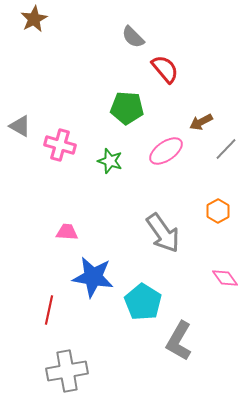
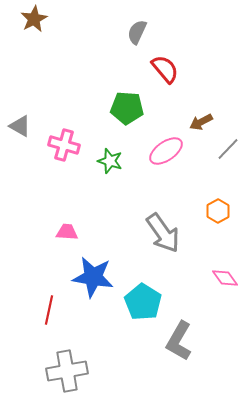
gray semicircle: moved 4 px right, 5 px up; rotated 70 degrees clockwise
pink cross: moved 4 px right
gray line: moved 2 px right
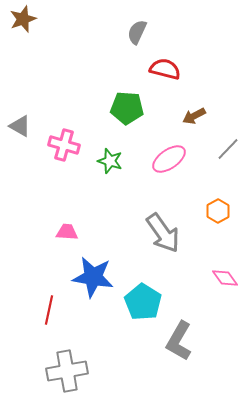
brown star: moved 11 px left; rotated 8 degrees clockwise
red semicircle: rotated 36 degrees counterclockwise
brown arrow: moved 7 px left, 6 px up
pink ellipse: moved 3 px right, 8 px down
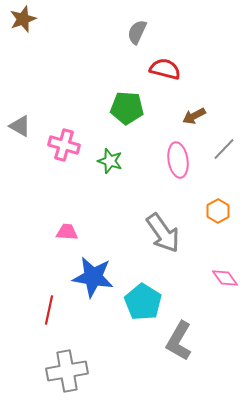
gray line: moved 4 px left
pink ellipse: moved 9 px right, 1 px down; rotated 64 degrees counterclockwise
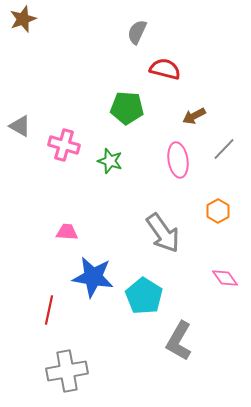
cyan pentagon: moved 1 px right, 6 px up
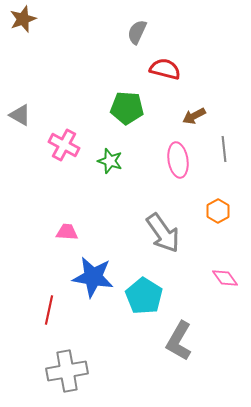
gray triangle: moved 11 px up
pink cross: rotated 12 degrees clockwise
gray line: rotated 50 degrees counterclockwise
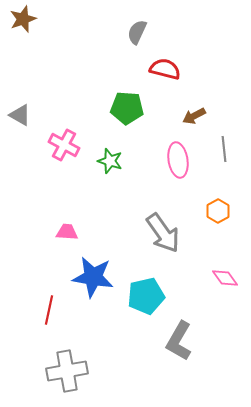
cyan pentagon: moved 2 px right; rotated 27 degrees clockwise
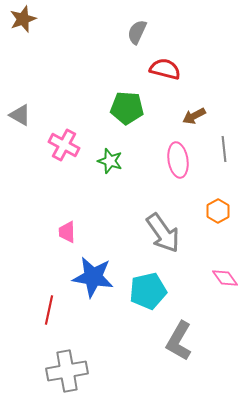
pink trapezoid: rotated 95 degrees counterclockwise
cyan pentagon: moved 2 px right, 5 px up
